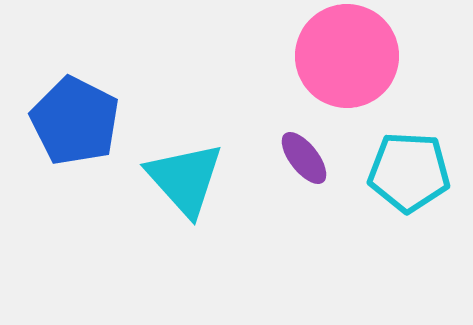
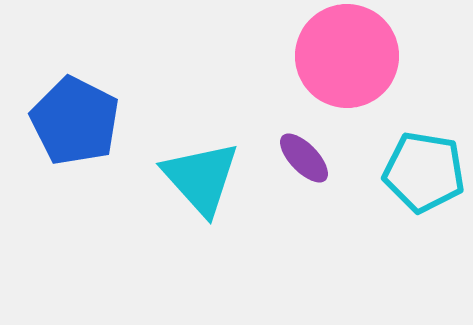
purple ellipse: rotated 6 degrees counterclockwise
cyan pentagon: moved 15 px right; rotated 6 degrees clockwise
cyan triangle: moved 16 px right, 1 px up
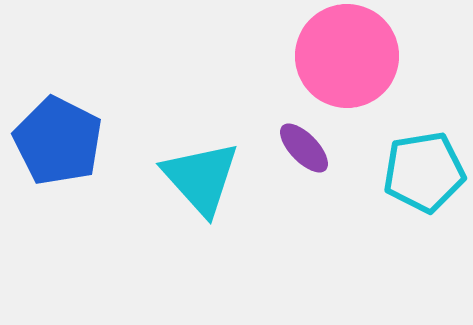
blue pentagon: moved 17 px left, 20 px down
purple ellipse: moved 10 px up
cyan pentagon: rotated 18 degrees counterclockwise
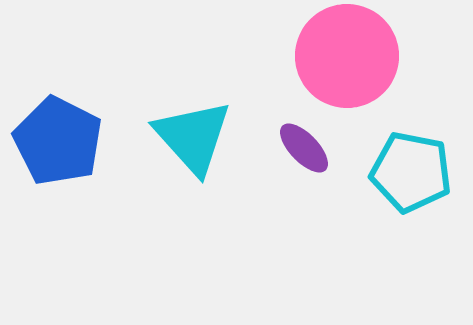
cyan pentagon: moved 13 px left; rotated 20 degrees clockwise
cyan triangle: moved 8 px left, 41 px up
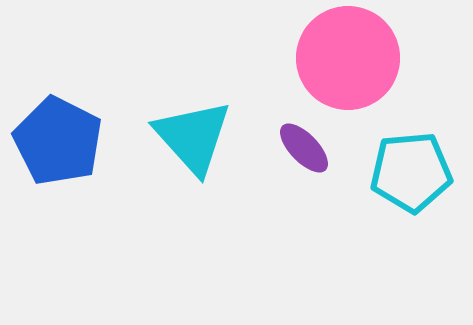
pink circle: moved 1 px right, 2 px down
cyan pentagon: rotated 16 degrees counterclockwise
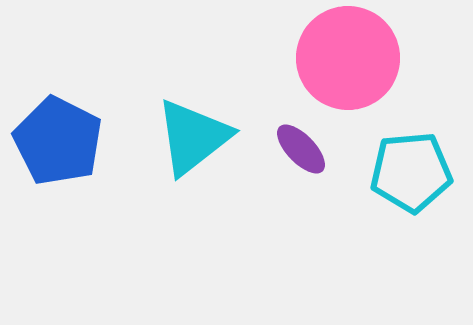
cyan triangle: rotated 34 degrees clockwise
purple ellipse: moved 3 px left, 1 px down
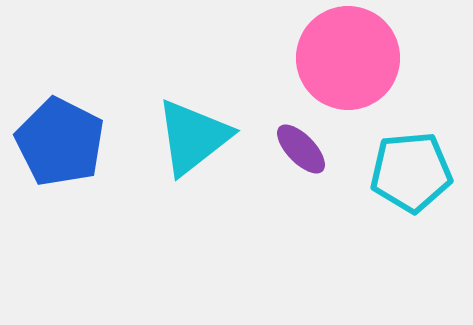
blue pentagon: moved 2 px right, 1 px down
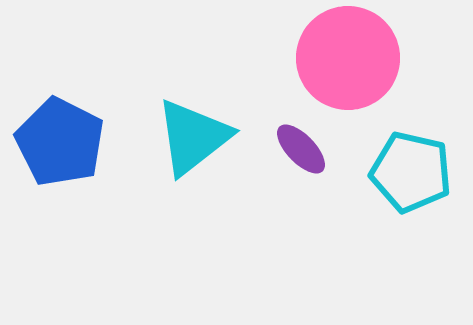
cyan pentagon: rotated 18 degrees clockwise
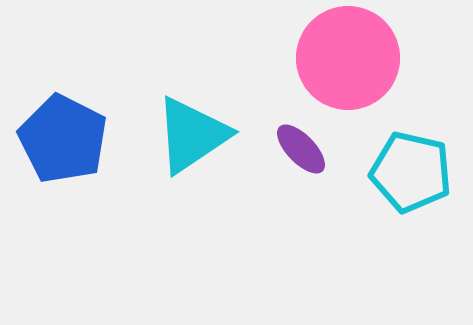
cyan triangle: moved 1 px left, 2 px up; rotated 4 degrees clockwise
blue pentagon: moved 3 px right, 3 px up
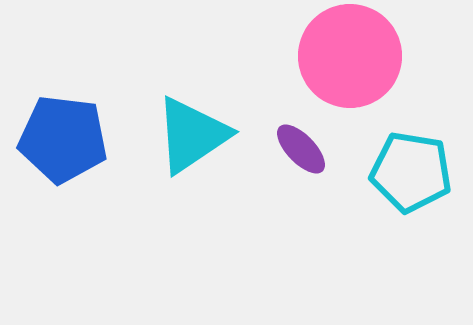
pink circle: moved 2 px right, 2 px up
blue pentagon: rotated 20 degrees counterclockwise
cyan pentagon: rotated 4 degrees counterclockwise
